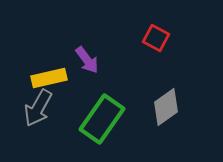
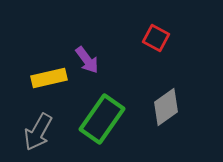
gray arrow: moved 24 px down
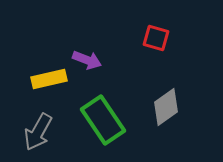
red square: rotated 12 degrees counterclockwise
purple arrow: rotated 32 degrees counterclockwise
yellow rectangle: moved 1 px down
green rectangle: moved 1 px right, 1 px down; rotated 69 degrees counterclockwise
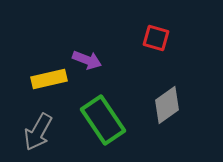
gray diamond: moved 1 px right, 2 px up
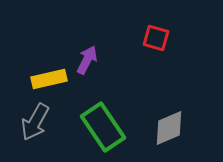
purple arrow: rotated 84 degrees counterclockwise
gray diamond: moved 2 px right, 23 px down; rotated 12 degrees clockwise
green rectangle: moved 7 px down
gray arrow: moved 3 px left, 10 px up
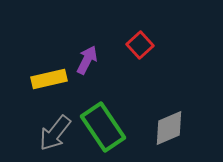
red square: moved 16 px left, 7 px down; rotated 32 degrees clockwise
gray arrow: moved 20 px right, 11 px down; rotated 9 degrees clockwise
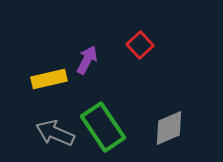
gray arrow: rotated 75 degrees clockwise
